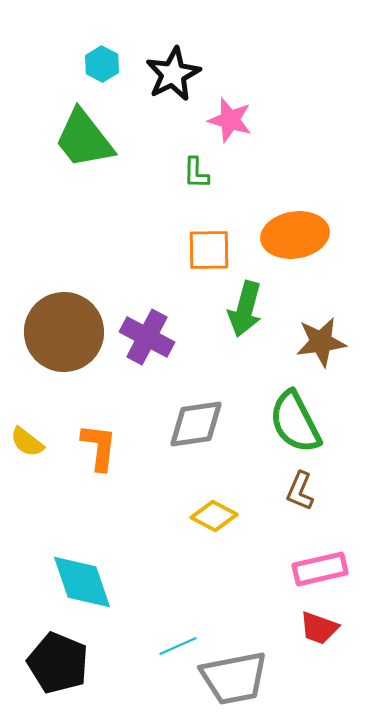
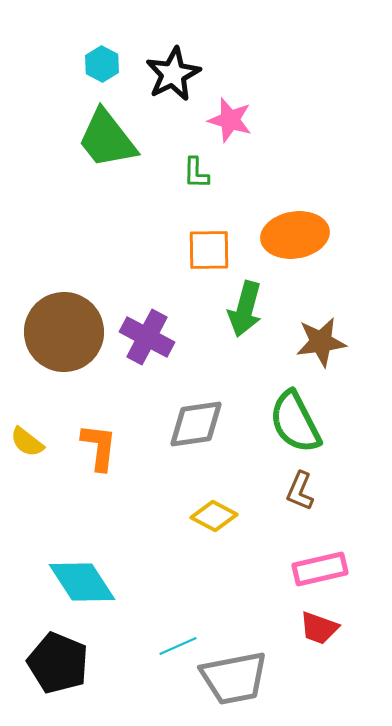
green trapezoid: moved 23 px right
cyan diamond: rotated 14 degrees counterclockwise
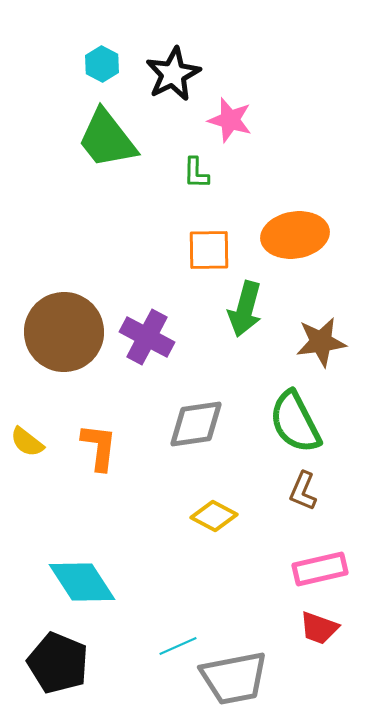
brown L-shape: moved 3 px right
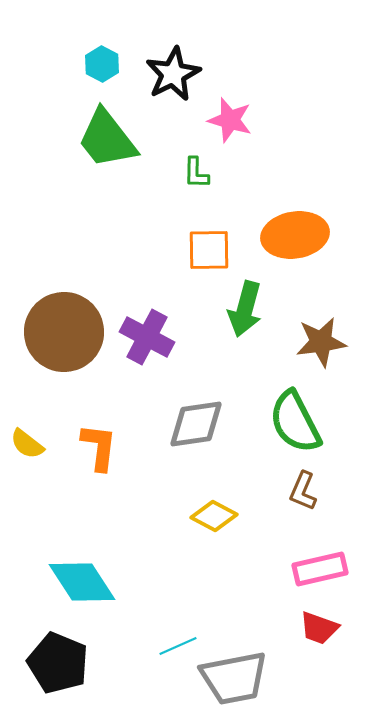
yellow semicircle: moved 2 px down
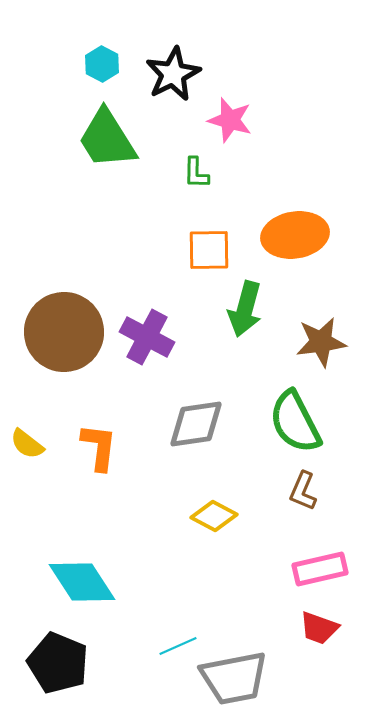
green trapezoid: rotated 6 degrees clockwise
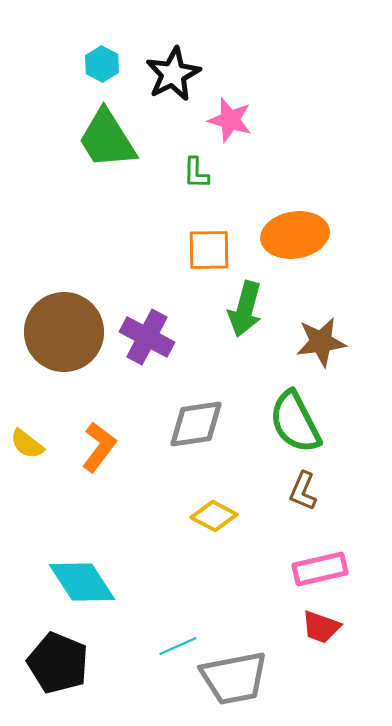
orange L-shape: rotated 30 degrees clockwise
red trapezoid: moved 2 px right, 1 px up
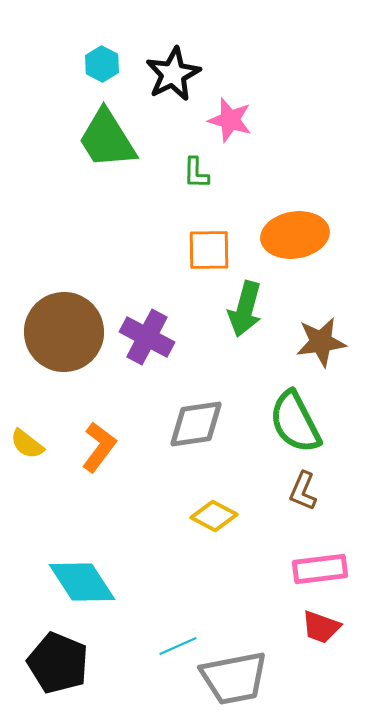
pink rectangle: rotated 6 degrees clockwise
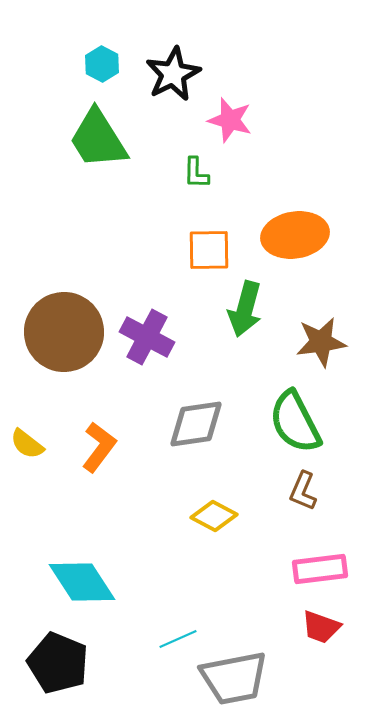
green trapezoid: moved 9 px left
cyan line: moved 7 px up
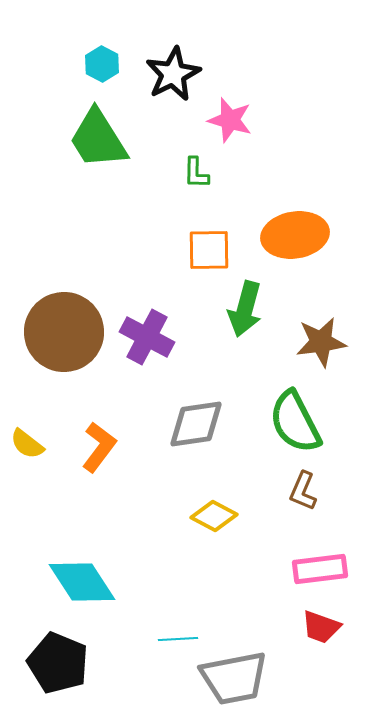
cyan line: rotated 21 degrees clockwise
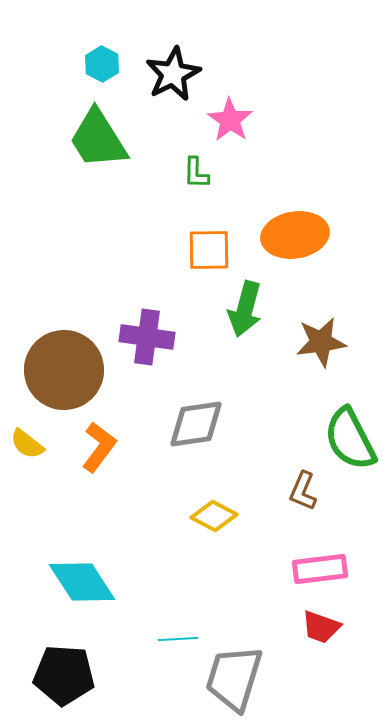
pink star: rotated 18 degrees clockwise
brown circle: moved 38 px down
purple cross: rotated 20 degrees counterclockwise
green semicircle: moved 55 px right, 17 px down
black pentagon: moved 6 px right, 12 px down; rotated 18 degrees counterclockwise
gray trapezoid: rotated 118 degrees clockwise
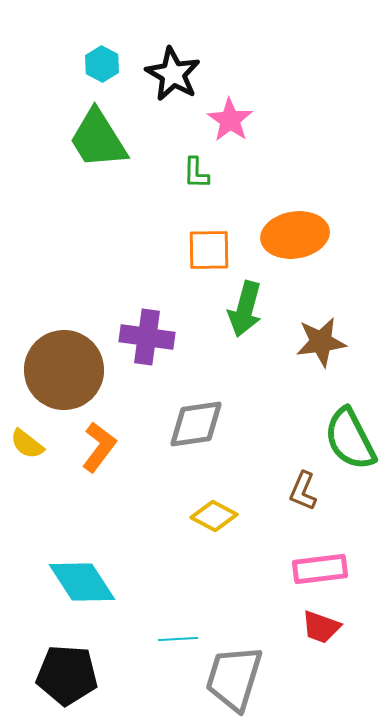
black star: rotated 16 degrees counterclockwise
black pentagon: moved 3 px right
